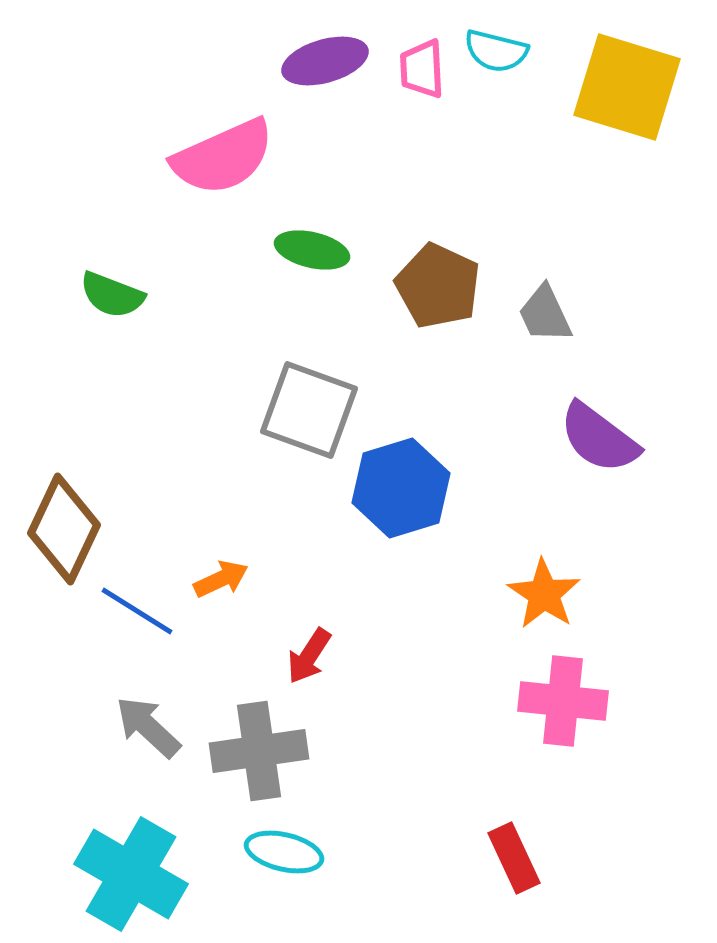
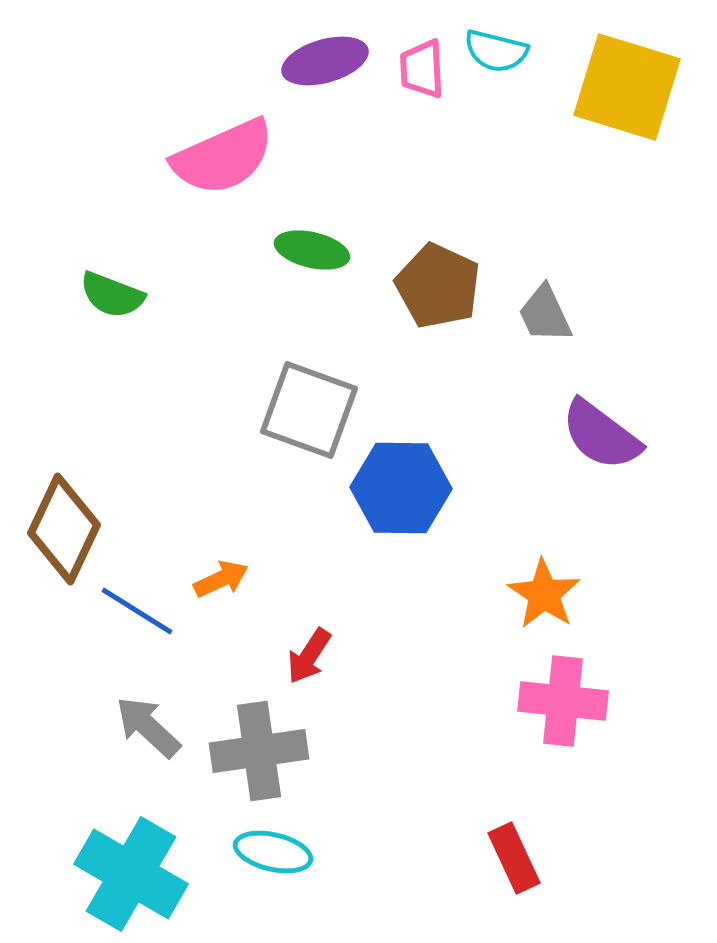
purple semicircle: moved 2 px right, 3 px up
blue hexagon: rotated 18 degrees clockwise
cyan ellipse: moved 11 px left
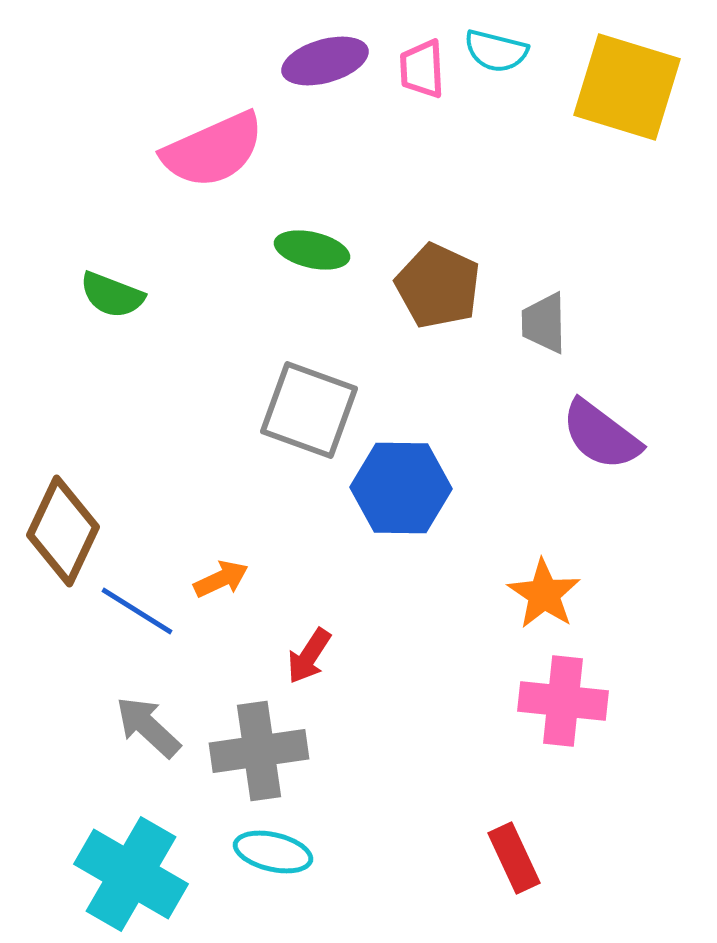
pink semicircle: moved 10 px left, 7 px up
gray trapezoid: moved 1 px left, 9 px down; rotated 24 degrees clockwise
brown diamond: moved 1 px left, 2 px down
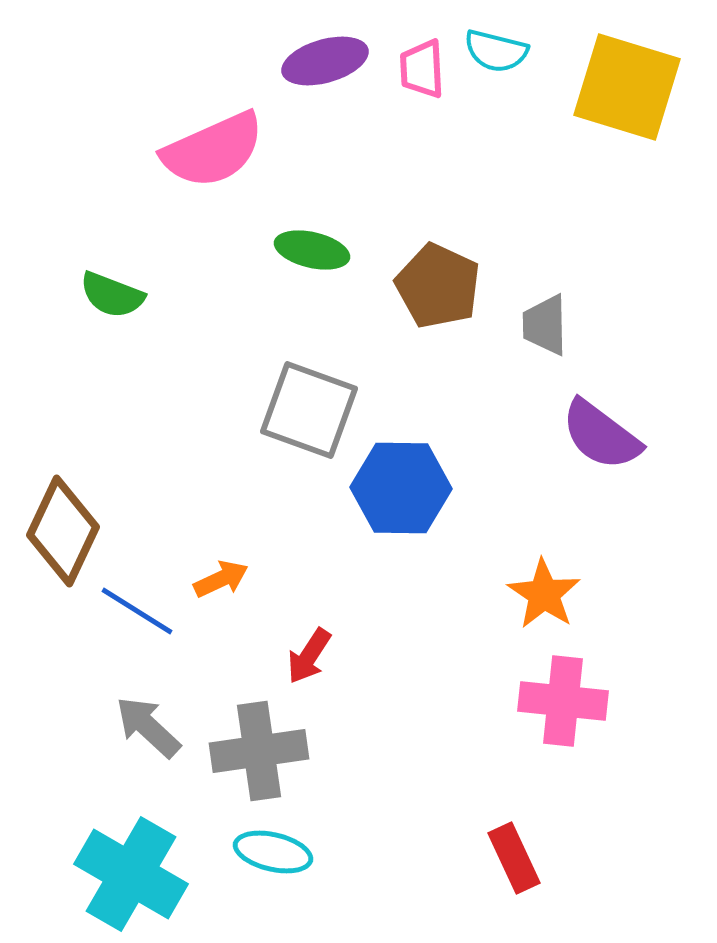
gray trapezoid: moved 1 px right, 2 px down
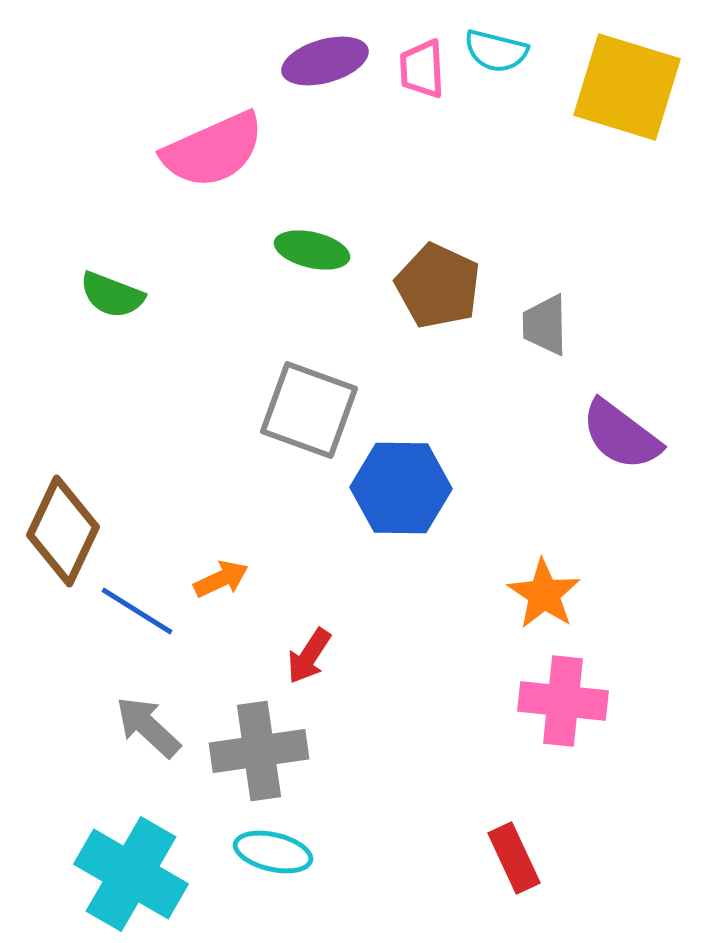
purple semicircle: moved 20 px right
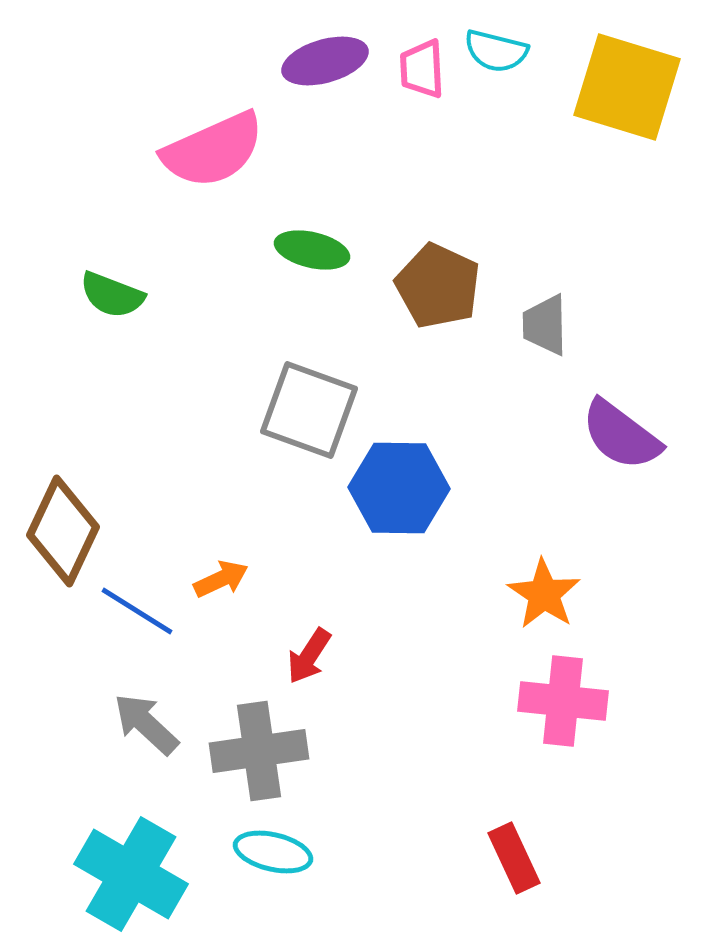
blue hexagon: moved 2 px left
gray arrow: moved 2 px left, 3 px up
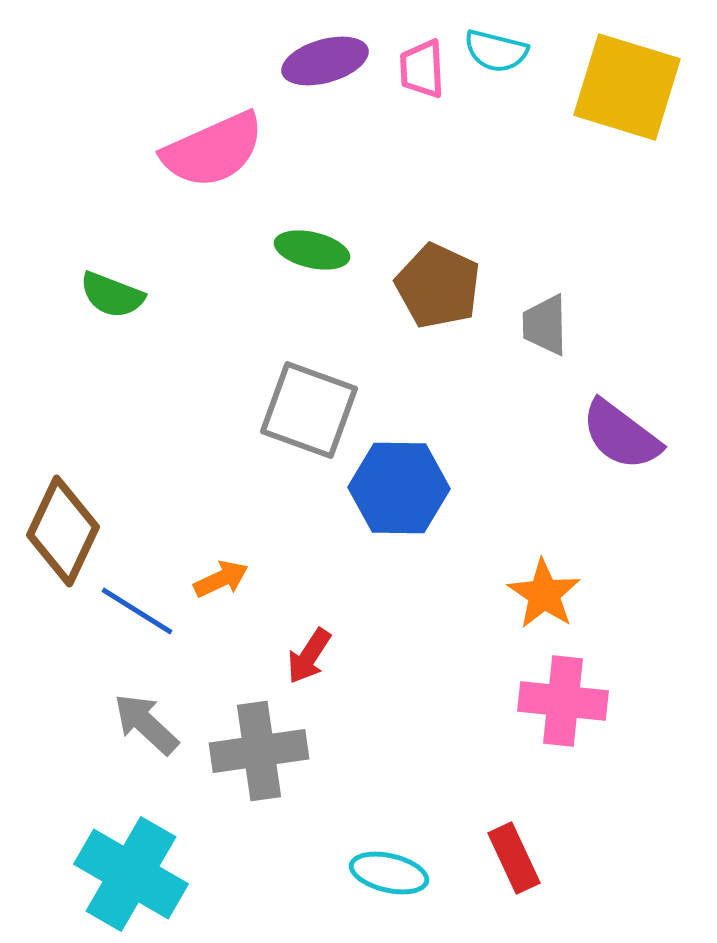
cyan ellipse: moved 116 px right, 21 px down
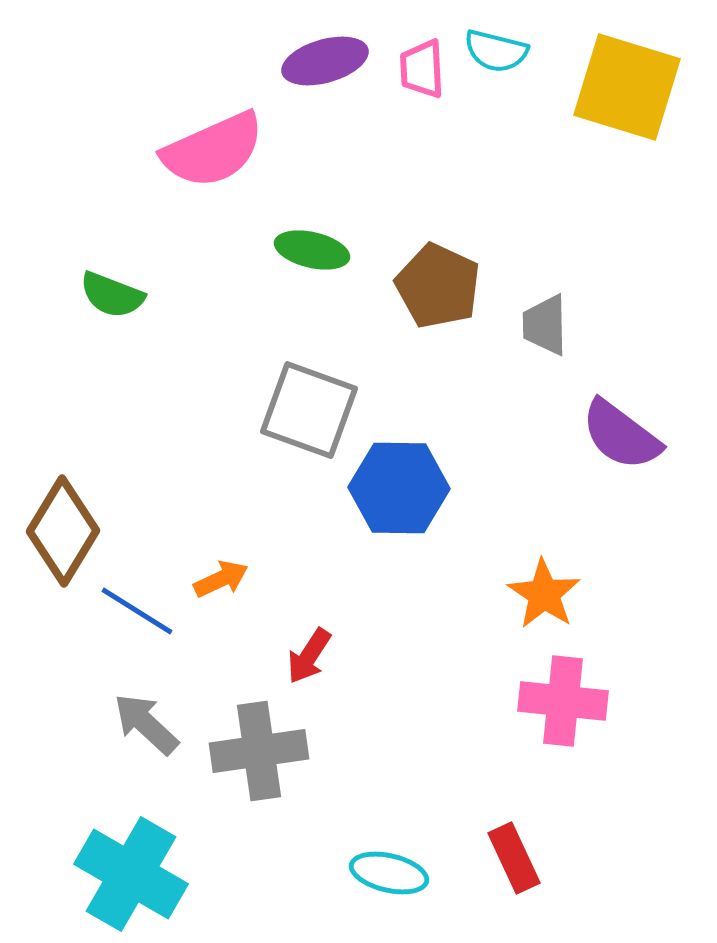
brown diamond: rotated 6 degrees clockwise
